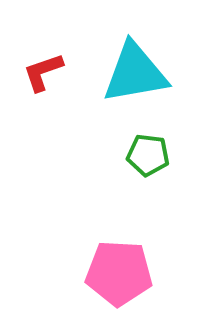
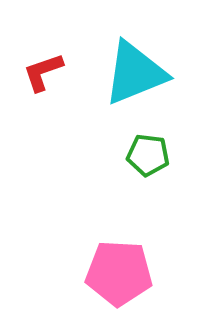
cyan triangle: rotated 12 degrees counterclockwise
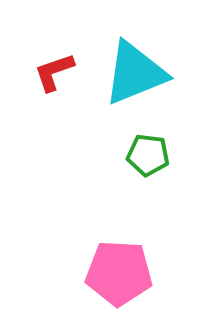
red L-shape: moved 11 px right
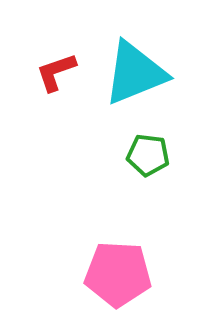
red L-shape: moved 2 px right
pink pentagon: moved 1 px left, 1 px down
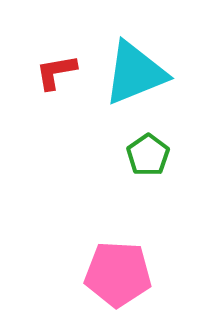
red L-shape: rotated 9 degrees clockwise
green pentagon: rotated 30 degrees clockwise
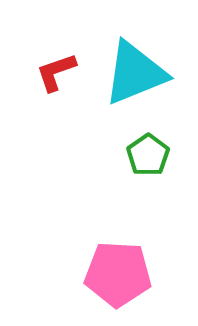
red L-shape: rotated 9 degrees counterclockwise
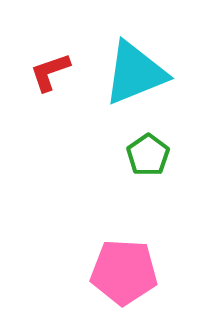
red L-shape: moved 6 px left
pink pentagon: moved 6 px right, 2 px up
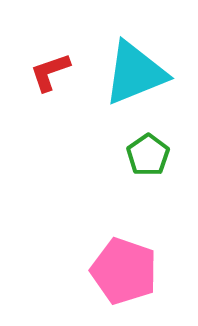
pink pentagon: moved 1 px up; rotated 16 degrees clockwise
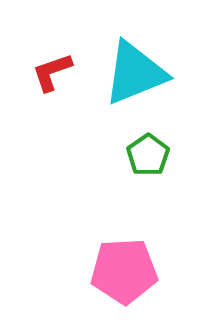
red L-shape: moved 2 px right
pink pentagon: rotated 22 degrees counterclockwise
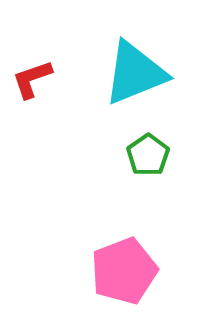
red L-shape: moved 20 px left, 7 px down
pink pentagon: rotated 18 degrees counterclockwise
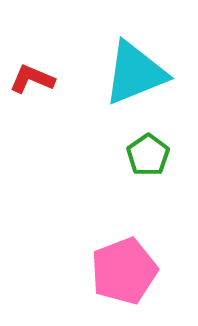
red L-shape: rotated 42 degrees clockwise
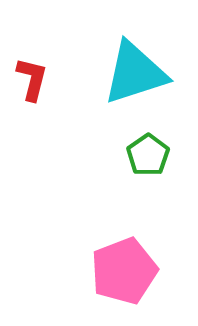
cyan triangle: rotated 4 degrees clockwise
red L-shape: rotated 81 degrees clockwise
